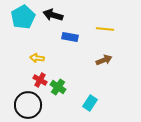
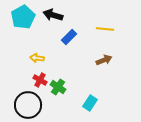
blue rectangle: moved 1 px left; rotated 56 degrees counterclockwise
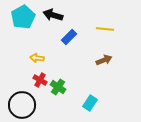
black circle: moved 6 px left
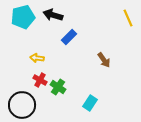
cyan pentagon: rotated 15 degrees clockwise
yellow line: moved 23 px right, 11 px up; rotated 60 degrees clockwise
brown arrow: rotated 77 degrees clockwise
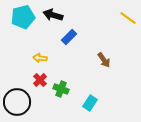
yellow line: rotated 30 degrees counterclockwise
yellow arrow: moved 3 px right
red cross: rotated 16 degrees clockwise
green cross: moved 3 px right, 2 px down; rotated 14 degrees counterclockwise
black circle: moved 5 px left, 3 px up
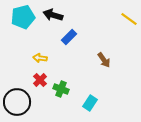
yellow line: moved 1 px right, 1 px down
